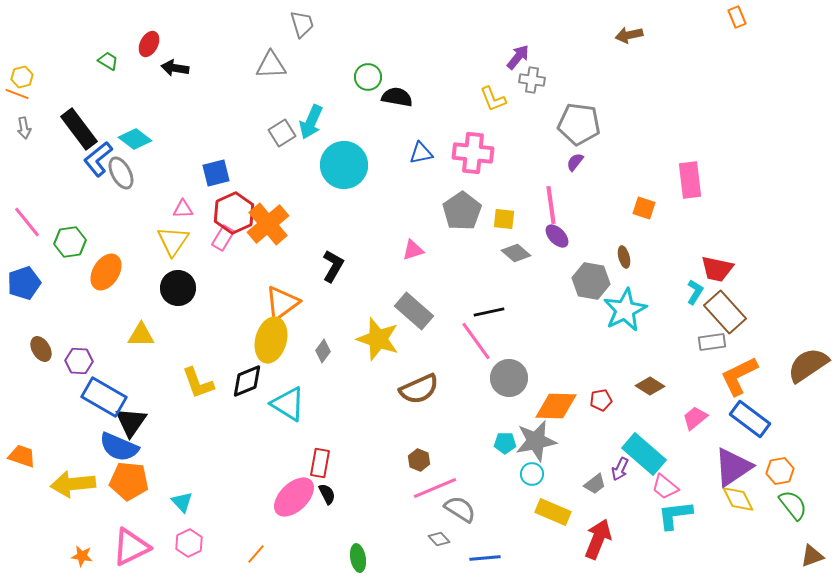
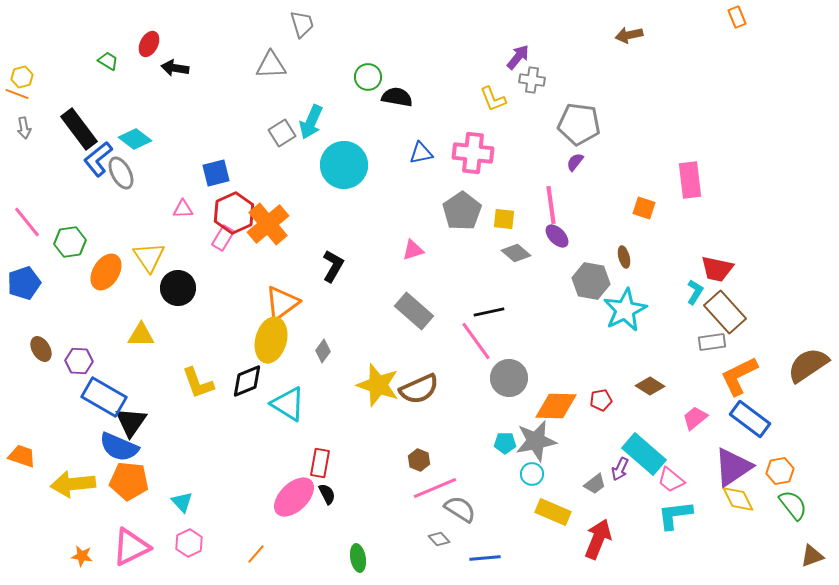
yellow triangle at (173, 241): moved 24 px left, 16 px down; rotated 8 degrees counterclockwise
yellow star at (378, 339): moved 46 px down
pink trapezoid at (665, 487): moved 6 px right, 7 px up
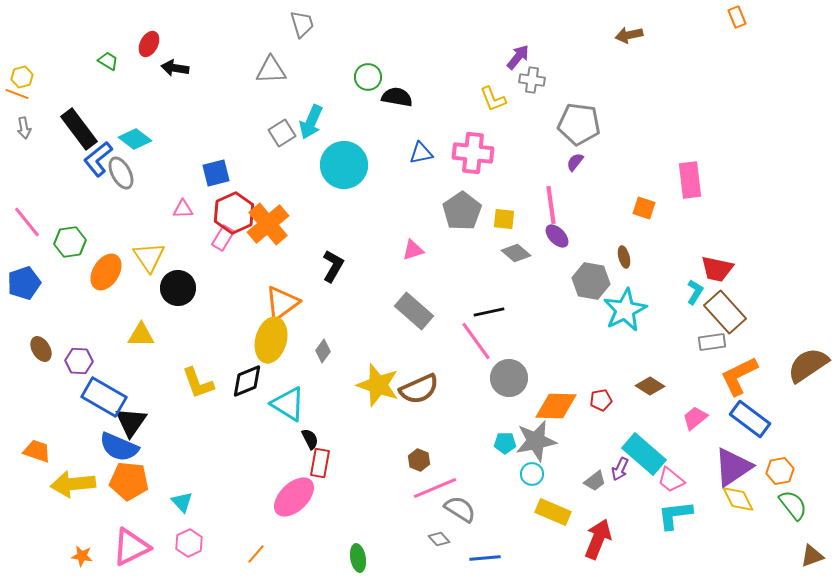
gray triangle at (271, 65): moved 5 px down
orange trapezoid at (22, 456): moved 15 px right, 5 px up
gray trapezoid at (595, 484): moved 3 px up
black semicircle at (327, 494): moved 17 px left, 55 px up
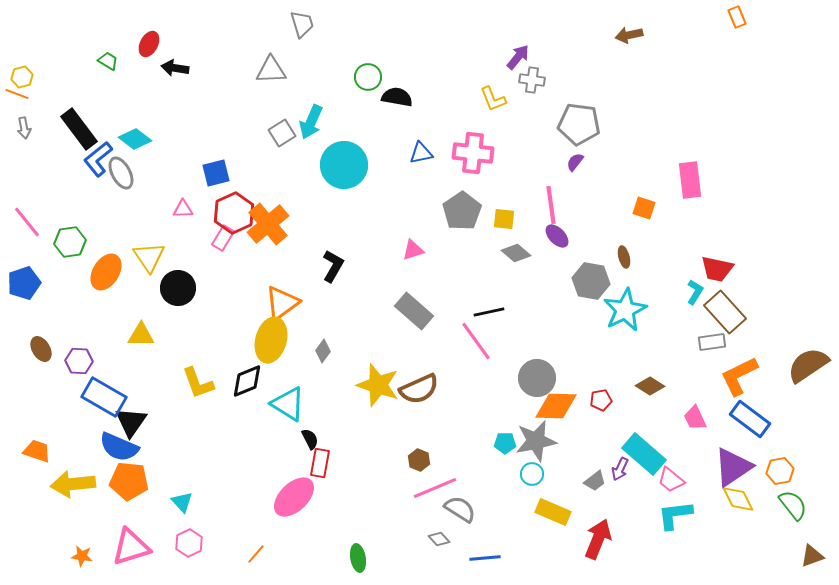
gray circle at (509, 378): moved 28 px right
pink trapezoid at (695, 418): rotated 76 degrees counterclockwise
pink triangle at (131, 547): rotated 9 degrees clockwise
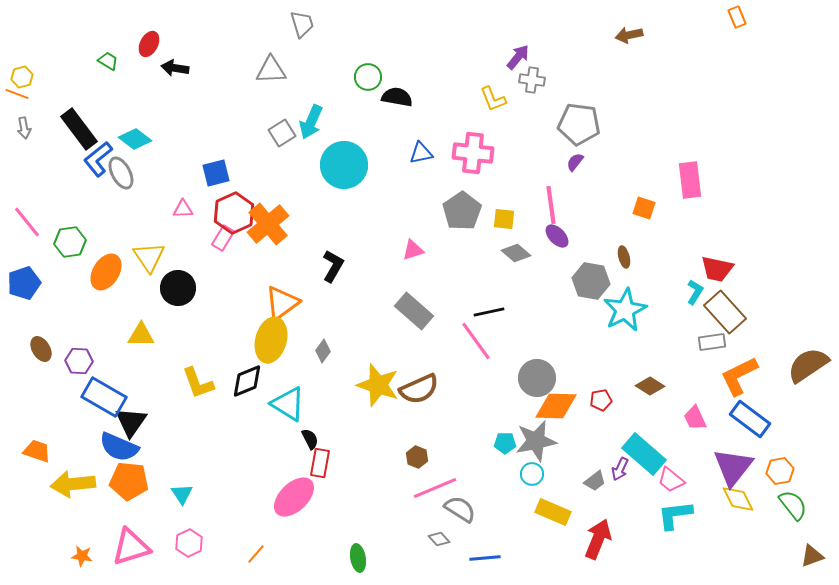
brown hexagon at (419, 460): moved 2 px left, 3 px up
purple triangle at (733, 467): rotated 18 degrees counterclockwise
cyan triangle at (182, 502): moved 8 px up; rotated 10 degrees clockwise
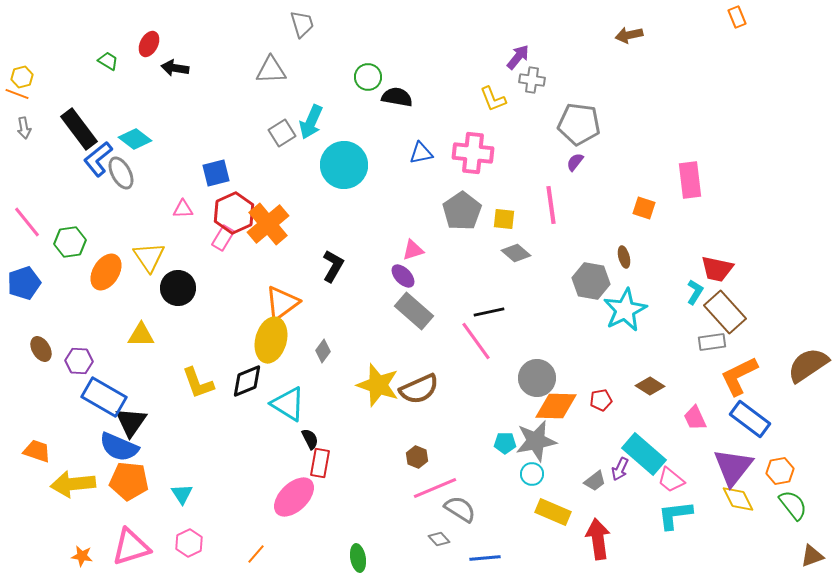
purple ellipse at (557, 236): moved 154 px left, 40 px down
red arrow at (598, 539): rotated 30 degrees counterclockwise
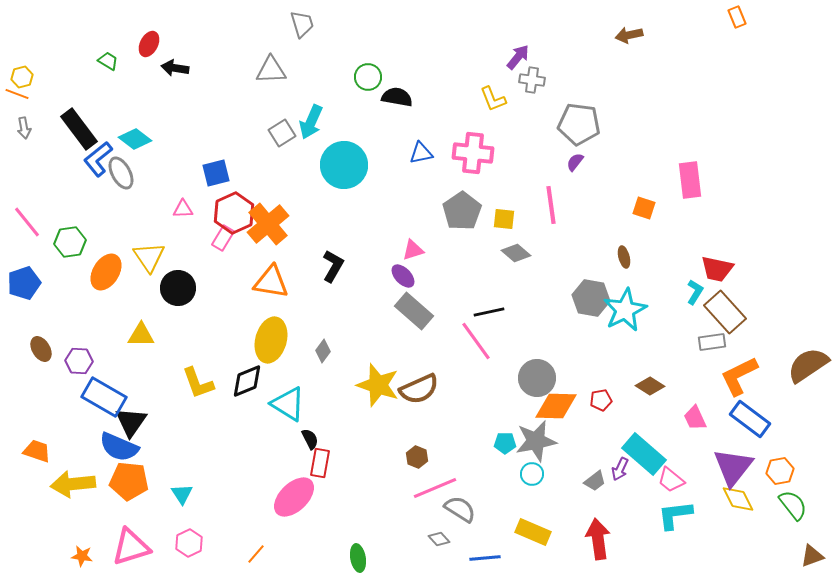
gray hexagon at (591, 281): moved 17 px down
orange triangle at (282, 303): moved 11 px left, 21 px up; rotated 45 degrees clockwise
yellow rectangle at (553, 512): moved 20 px left, 20 px down
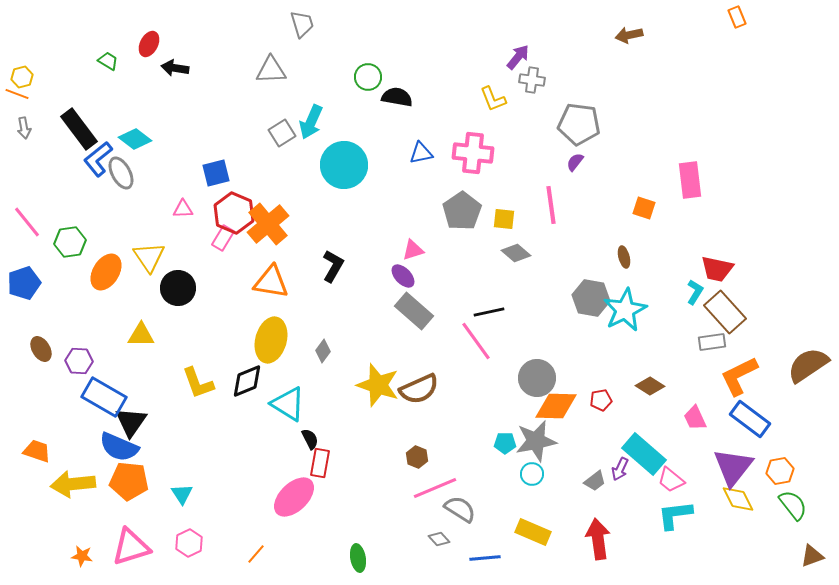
red hexagon at (234, 213): rotated 12 degrees counterclockwise
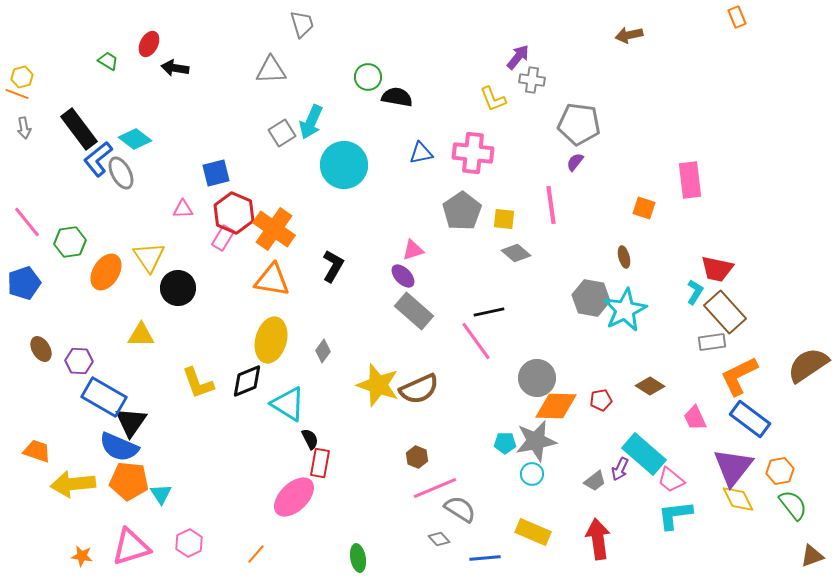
orange cross at (268, 224): moved 6 px right, 5 px down; rotated 15 degrees counterclockwise
orange triangle at (271, 282): moved 1 px right, 2 px up
cyan triangle at (182, 494): moved 21 px left
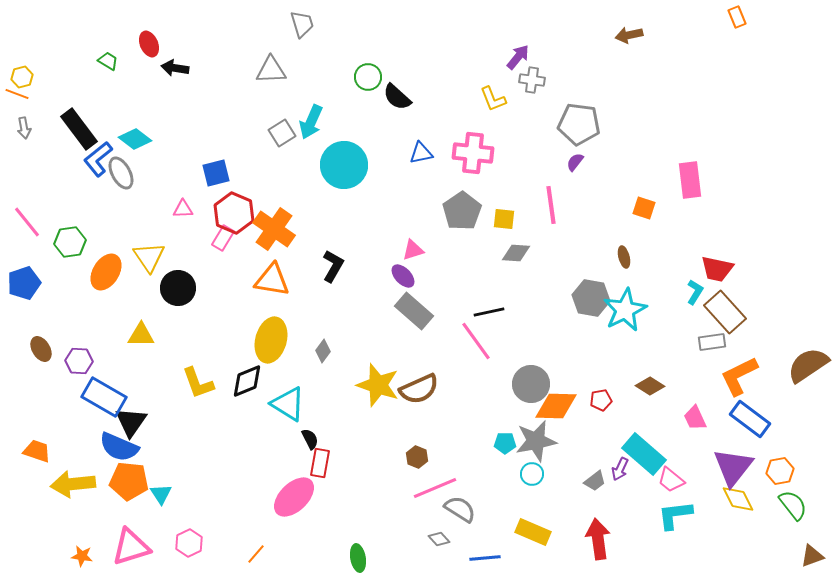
red ellipse at (149, 44): rotated 50 degrees counterclockwise
black semicircle at (397, 97): rotated 148 degrees counterclockwise
gray diamond at (516, 253): rotated 36 degrees counterclockwise
gray circle at (537, 378): moved 6 px left, 6 px down
